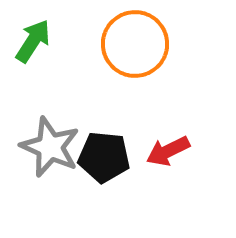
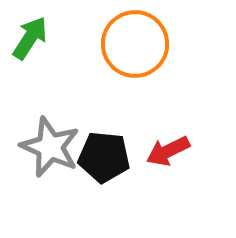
green arrow: moved 3 px left, 3 px up
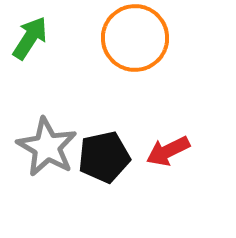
orange circle: moved 6 px up
gray star: moved 3 px left; rotated 6 degrees clockwise
black pentagon: rotated 18 degrees counterclockwise
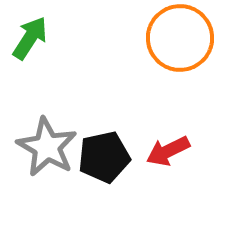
orange circle: moved 45 px right
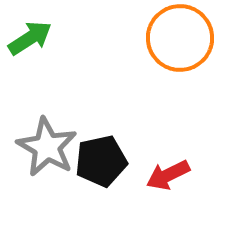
green arrow: rotated 24 degrees clockwise
red arrow: moved 24 px down
black pentagon: moved 3 px left, 4 px down
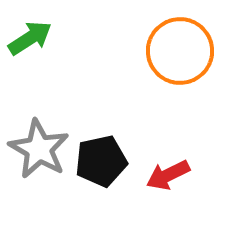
orange circle: moved 13 px down
gray star: moved 8 px left, 2 px down
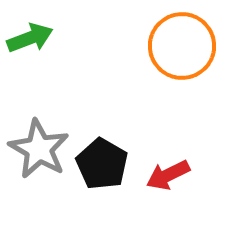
green arrow: rotated 12 degrees clockwise
orange circle: moved 2 px right, 5 px up
black pentagon: moved 1 px right, 3 px down; rotated 30 degrees counterclockwise
